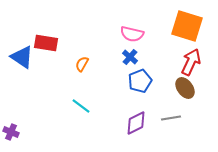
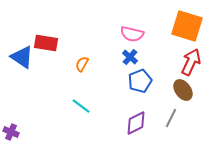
brown ellipse: moved 2 px left, 2 px down
gray line: rotated 54 degrees counterclockwise
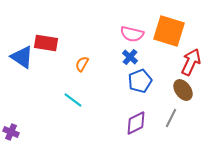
orange square: moved 18 px left, 5 px down
cyan line: moved 8 px left, 6 px up
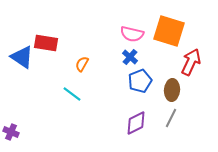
brown ellipse: moved 11 px left; rotated 40 degrees clockwise
cyan line: moved 1 px left, 6 px up
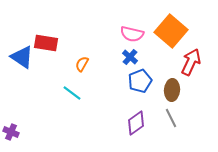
orange square: moved 2 px right; rotated 24 degrees clockwise
cyan line: moved 1 px up
gray line: rotated 54 degrees counterclockwise
purple diamond: rotated 10 degrees counterclockwise
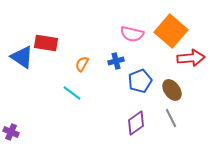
blue cross: moved 14 px left, 4 px down; rotated 35 degrees clockwise
red arrow: moved 4 px up; rotated 60 degrees clockwise
brown ellipse: rotated 40 degrees counterclockwise
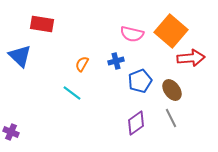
red rectangle: moved 4 px left, 19 px up
blue triangle: moved 2 px left, 1 px up; rotated 10 degrees clockwise
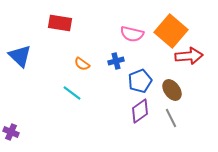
red rectangle: moved 18 px right, 1 px up
red arrow: moved 2 px left, 2 px up
orange semicircle: rotated 84 degrees counterclockwise
purple diamond: moved 4 px right, 12 px up
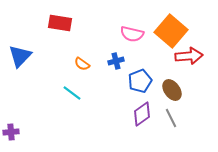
blue triangle: rotated 30 degrees clockwise
purple diamond: moved 2 px right, 3 px down
purple cross: rotated 28 degrees counterclockwise
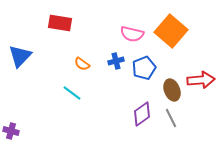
red arrow: moved 12 px right, 24 px down
blue pentagon: moved 4 px right, 13 px up
brown ellipse: rotated 15 degrees clockwise
purple cross: moved 1 px up; rotated 21 degrees clockwise
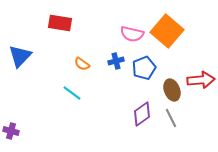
orange square: moved 4 px left
